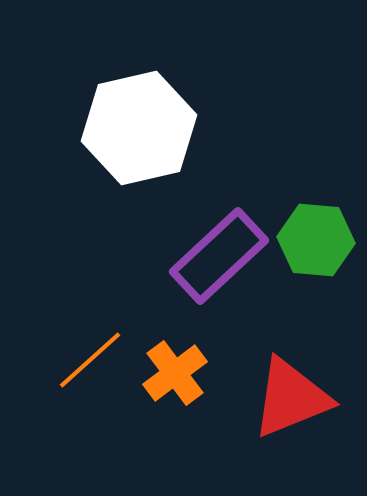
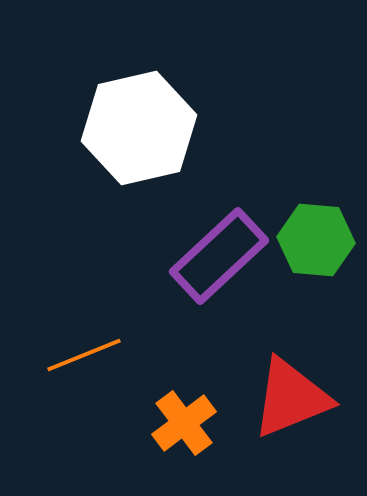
orange line: moved 6 px left, 5 px up; rotated 20 degrees clockwise
orange cross: moved 9 px right, 50 px down
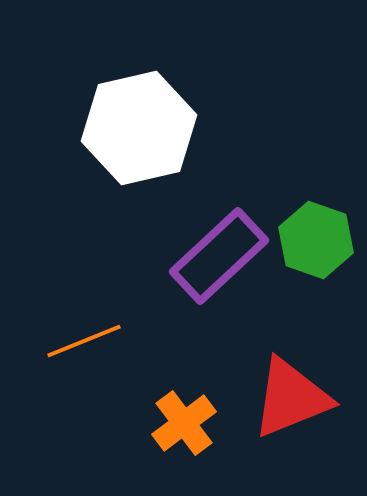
green hexagon: rotated 14 degrees clockwise
orange line: moved 14 px up
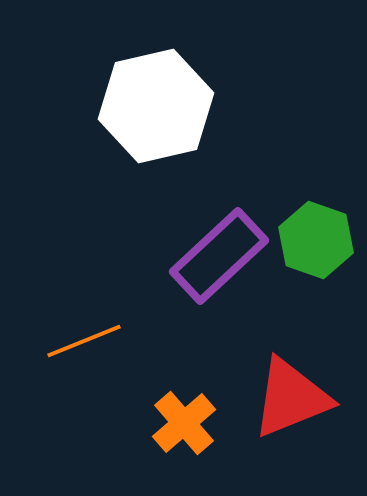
white hexagon: moved 17 px right, 22 px up
orange cross: rotated 4 degrees counterclockwise
